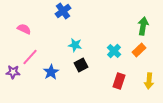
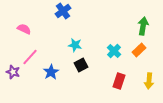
purple star: rotated 16 degrees clockwise
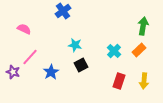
yellow arrow: moved 5 px left
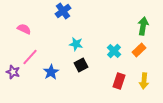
cyan star: moved 1 px right, 1 px up
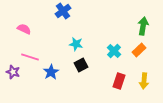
pink line: rotated 66 degrees clockwise
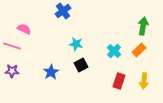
pink line: moved 18 px left, 11 px up
purple star: moved 1 px left, 1 px up; rotated 16 degrees counterclockwise
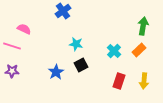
blue star: moved 5 px right
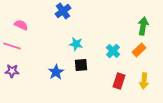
pink semicircle: moved 3 px left, 4 px up
cyan cross: moved 1 px left
black square: rotated 24 degrees clockwise
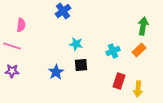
pink semicircle: rotated 72 degrees clockwise
cyan cross: rotated 24 degrees clockwise
yellow arrow: moved 6 px left, 8 px down
